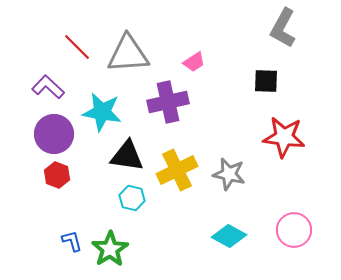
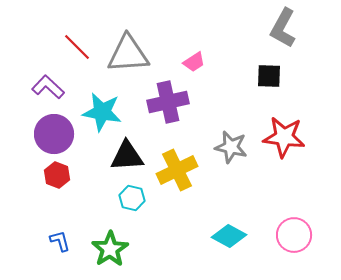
black square: moved 3 px right, 5 px up
black triangle: rotated 12 degrees counterclockwise
gray star: moved 2 px right, 27 px up
pink circle: moved 5 px down
blue L-shape: moved 12 px left
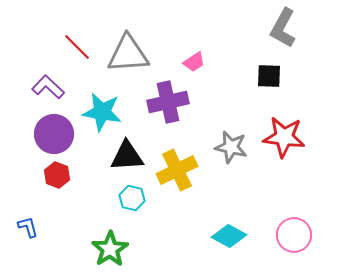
blue L-shape: moved 32 px left, 14 px up
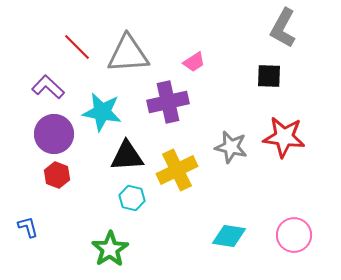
cyan diamond: rotated 20 degrees counterclockwise
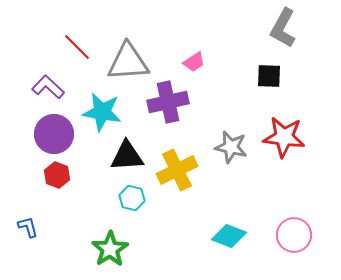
gray triangle: moved 8 px down
cyan diamond: rotated 12 degrees clockwise
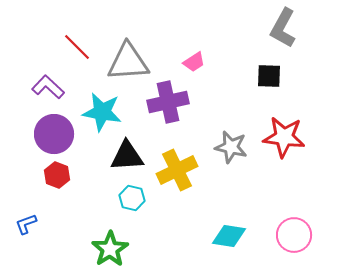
blue L-shape: moved 2 px left, 3 px up; rotated 95 degrees counterclockwise
cyan diamond: rotated 12 degrees counterclockwise
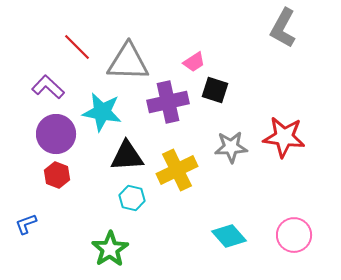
gray triangle: rotated 6 degrees clockwise
black square: moved 54 px left, 14 px down; rotated 16 degrees clockwise
purple circle: moved 2 px right
gray star: rotated 16 degrees counterclockwise
cyan diamond: rotated 40 degrees clockwise
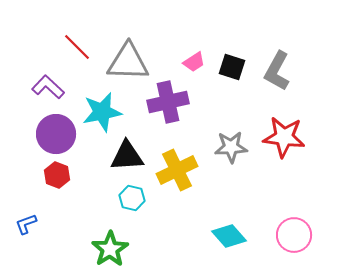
gray L-shape: moved 6 px left, 43 px down
black square: moved 17 px right, 23 px up
cyan star: rotated 21 degrees counterclockwise
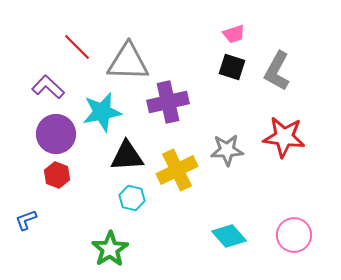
pink trapezoid: moved 40 px right, 28 px up; rotated 15 degrees clockwise
gray star: moved 4 px left, 3 px down
blue L-shape: moved 4 px up
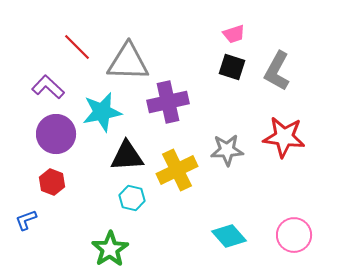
red hexagon: moved 5 px left, 7 px down
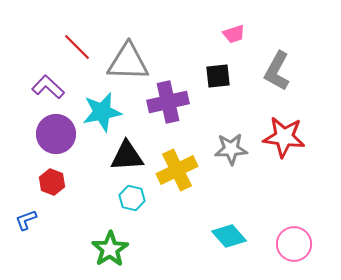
black square: moved 14 px left, 9 px down; rotated 24 degrees counterclockwise
gray star: moved 4 px right, 1 px up
pink circle: moved 9 px down
